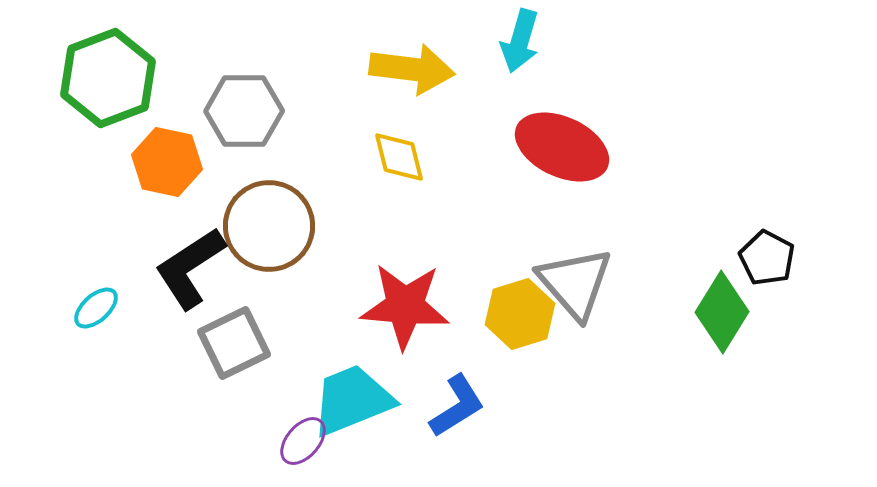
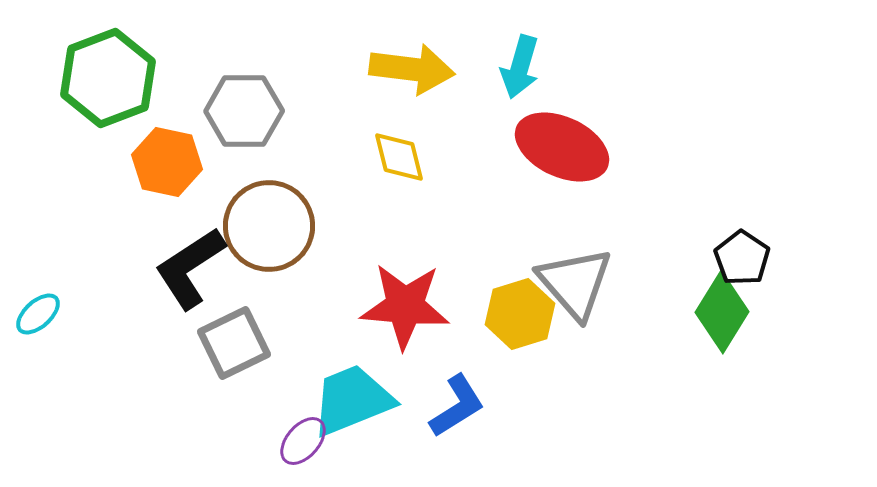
cyan arrow: moved 26 px down
black pentagon: moved 25 px left; rotated 6 degrees clockwise
cyan ellipse: moved 58 px left, 6 px down
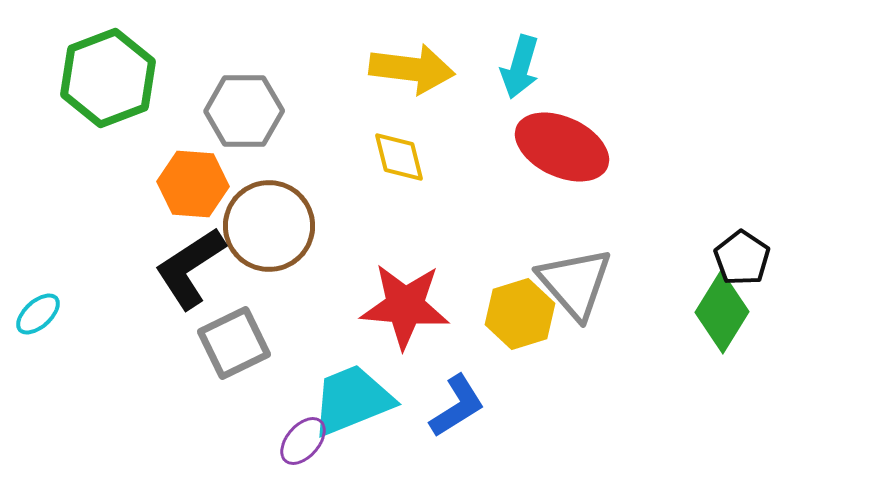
orange hexagon: moved 26 px right, 22 px down; rotated 8 degrees counterclockwise
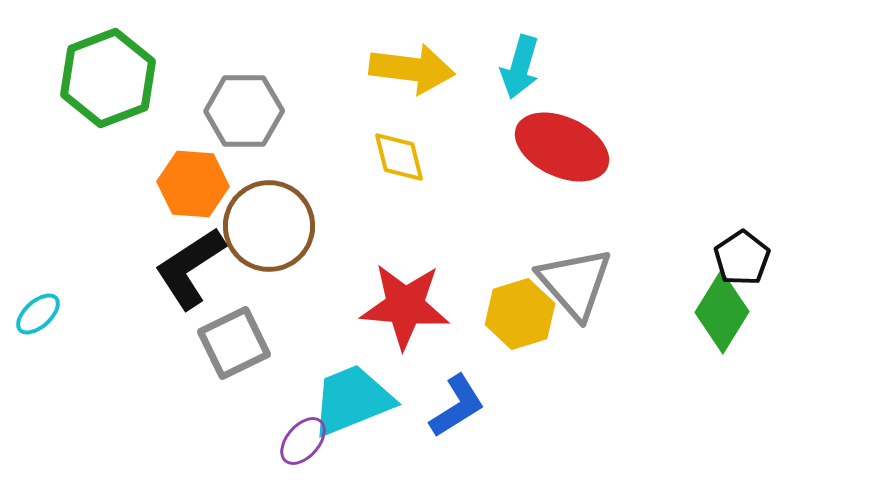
black pentagon: rotated 4 degrees clockwise
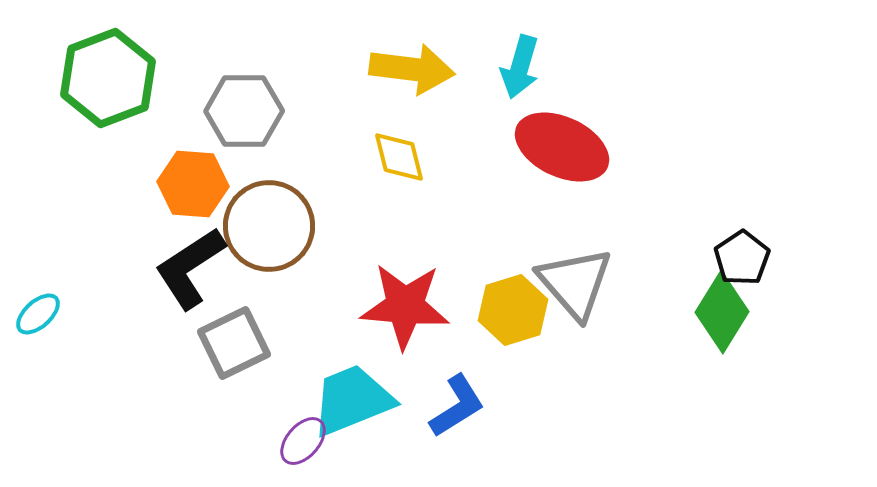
yellow hexagon: moved 7 px left, 4 px up
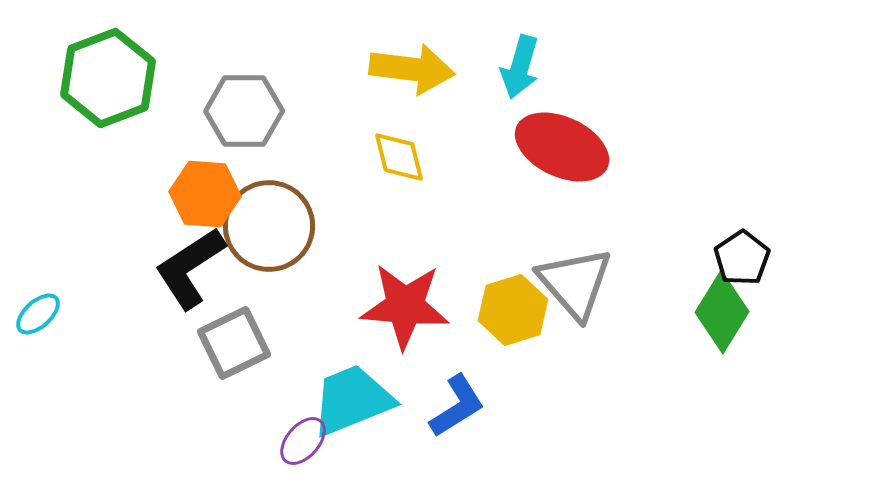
orange hexagon: moved 12 px right, 10 px down
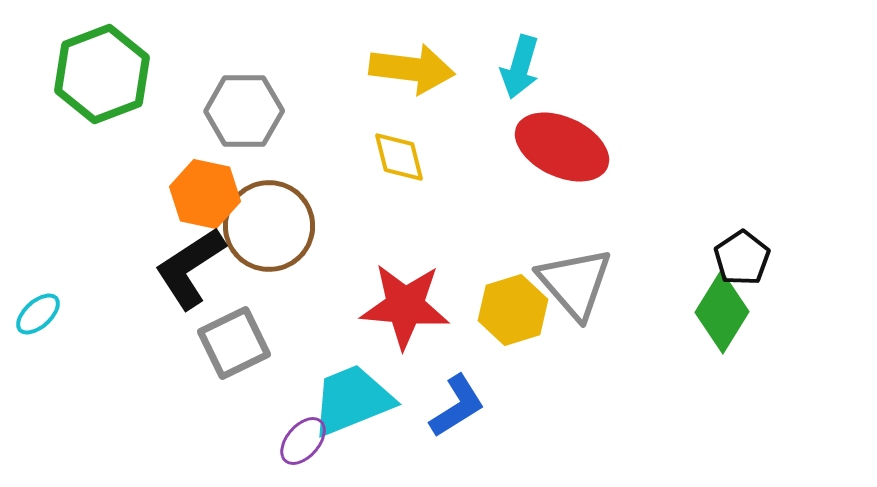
green hexagon: moved 6 px left, 4 px up
orange hexagon: rotated 8 degrees clockwise
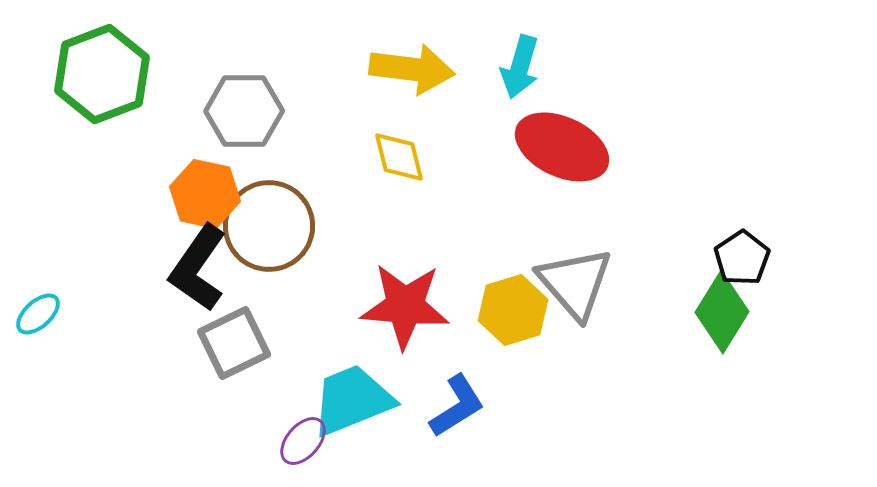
black L-shape: moved 8 px right; rotated 22 degrees counterclockwise
